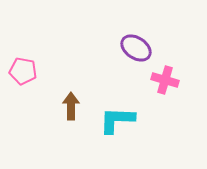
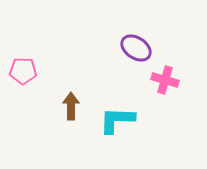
pink pentagon: rotated 8 degrees counterclockwise
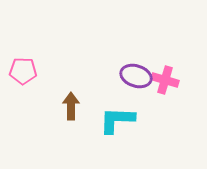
purple ellipse: moved 28 px down; rotated 16 degrees counterclockwise
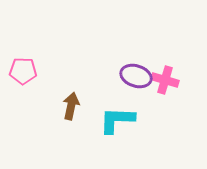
brown arrow: rotated 12 degrees clockwise
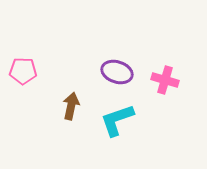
purple ellipse: moved 19 px left, 4 px up
cyan L-shape: rotated 21 degrees counterclockwise
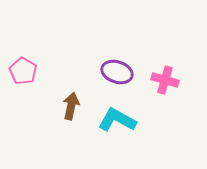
pink pentagon: rotated 28 degrees clockwise
cyan L-shape: rotated 48 degrees clockwise
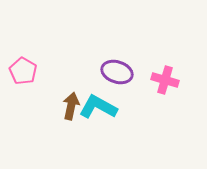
cyan L-shape: moved 19 px left, 13 px up
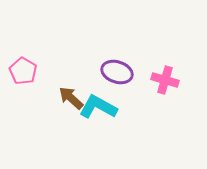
brown arrow: moved 8 px up; rotated 60 degrees counterclockwise
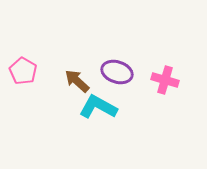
brown arrow: moved 6 px right, 17 px up
